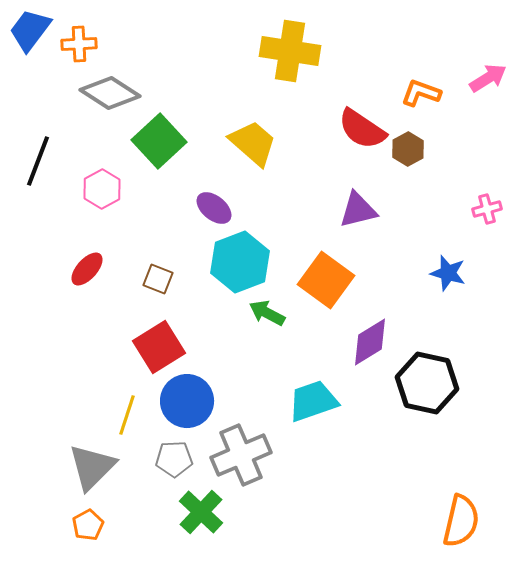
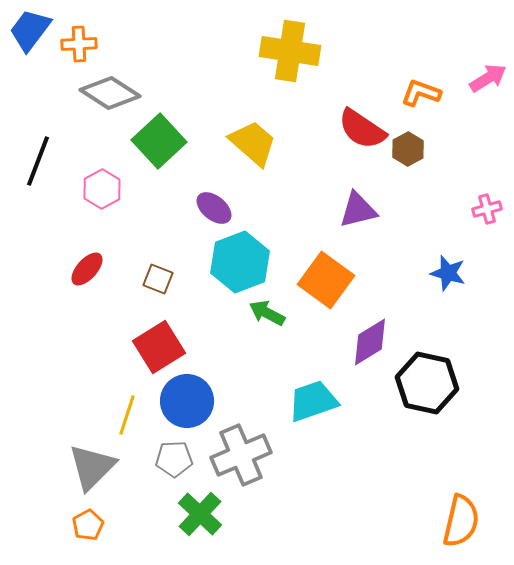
green cross: moved 1 px left, 2 px down
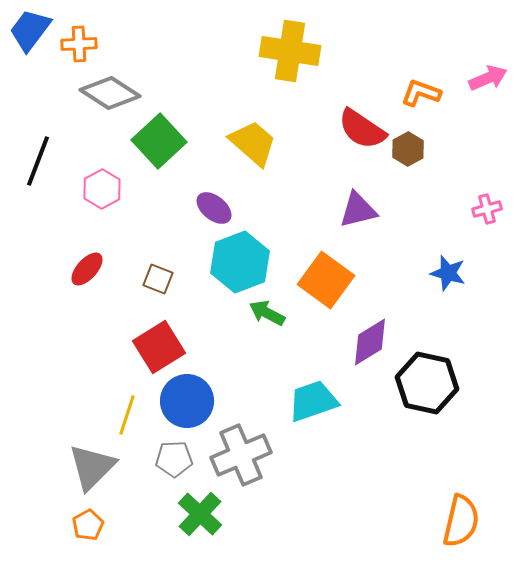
pink arrow: rotated 9 degrees clockwise
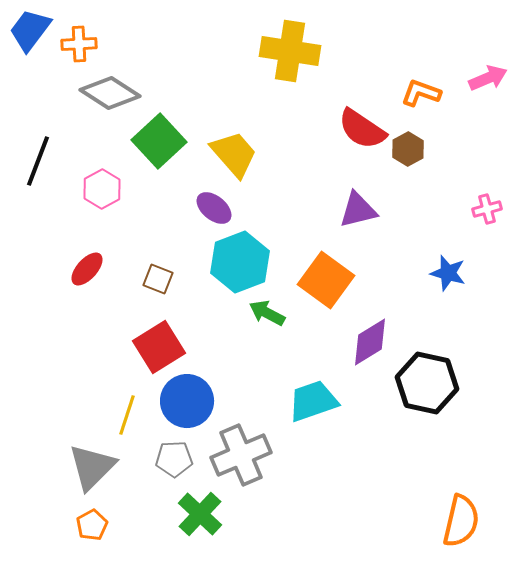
yellow trapezoid: moved 19 px left, 11 px down; rotated 8 degrees clockwise
orange pentagon: moved 4 px right
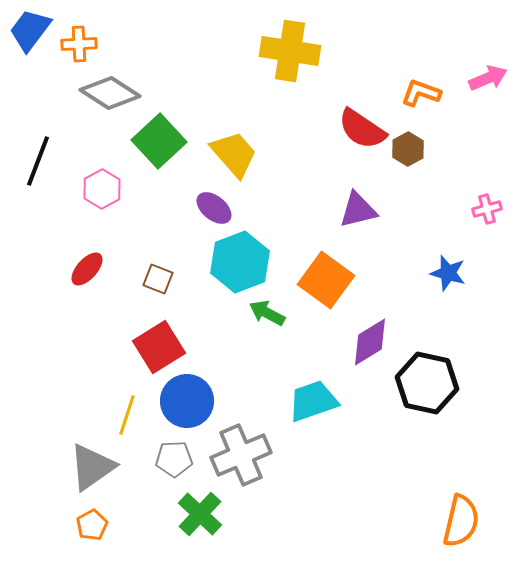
gray triangle: rotated 10 degrees clockwise
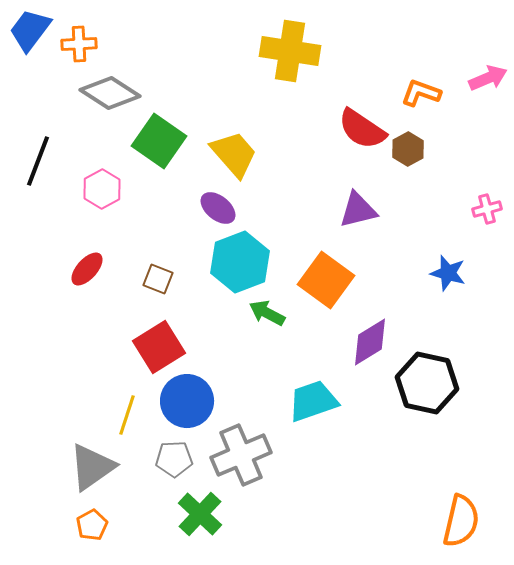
green square: rotated 12 degrees counterclockwise
purple ellipse: moved 4 px right
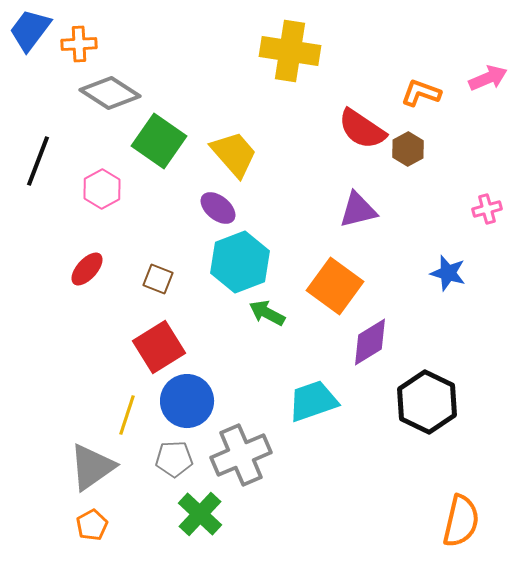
orange square: moved 9 px right, 6 px down
black hexagon: moved 19 px down; rotated 14 degrees clockwise
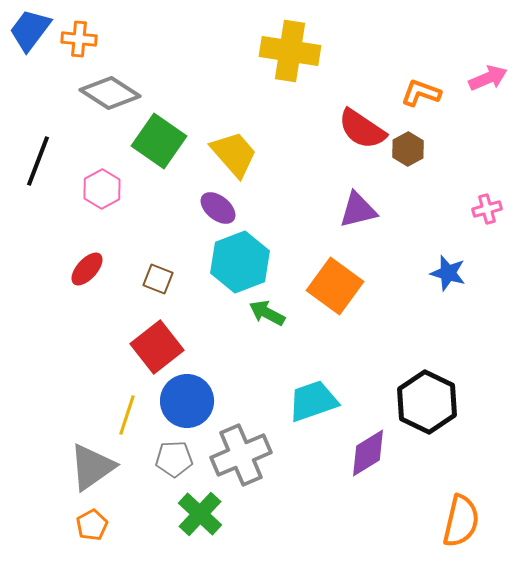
orange cross: moved 5 px up; rotated 8 degrees clockwise
purple diamond: moved 2 px left, 111 px down
red square: moved 2 px left; rotated 6 degrees counterclockwise
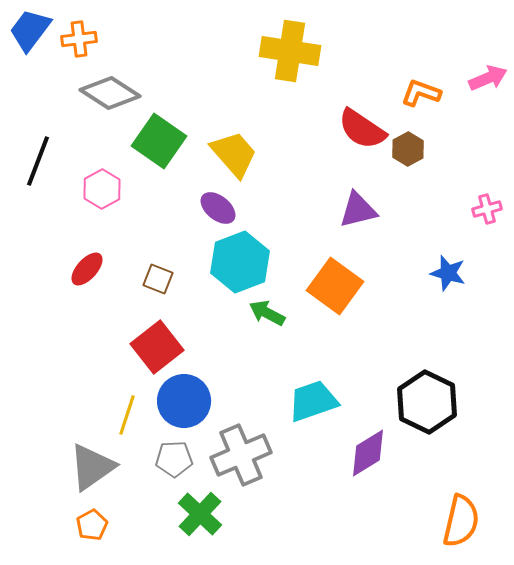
orange cross: rotated 12 degrees counterclockwise
blue circle: moved 3 px left
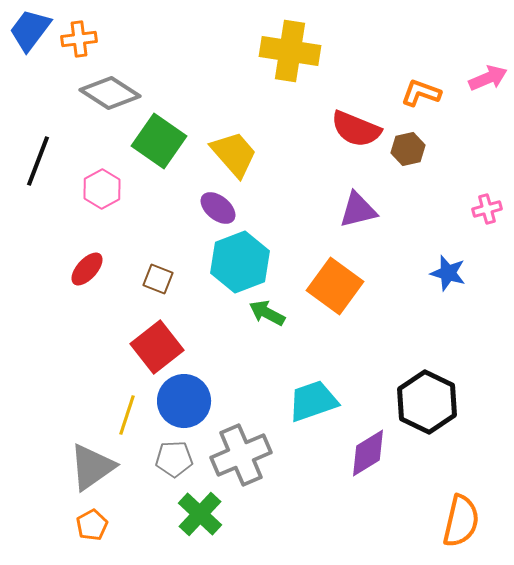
red semicircle: moved 6 px left; rotated 12 degrees counterclockwise
brown hexagon: rotated 16 degrees clockwise
